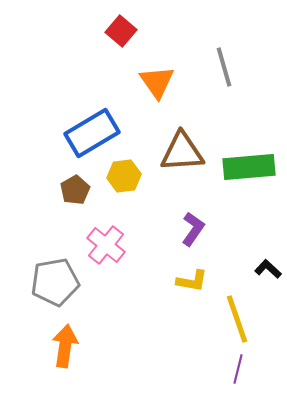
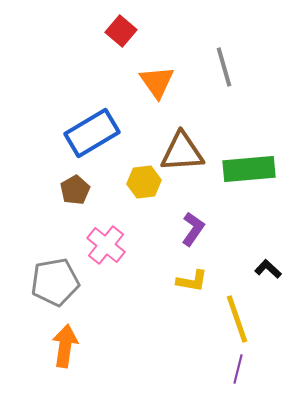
green rectangle: moved 2 px down
yellow hexagon: moved 20 px right, 6 px down
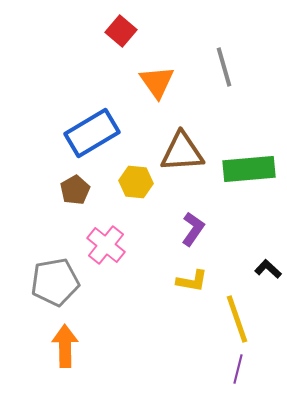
yellow hexagon: moved 8 px left; rotated 12 degrees clockwise
orange arrow: rotated 9 degrees counterclockwise
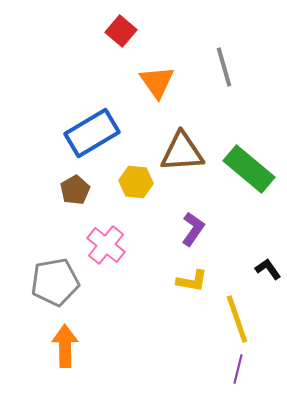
green rectangle: rotated 45 degrees clockwise
black L-shape: rotated 12 degrees clockwise
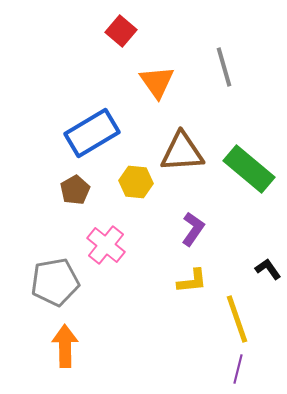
yellow L-shape: rotated 16 degrees counterclockwise
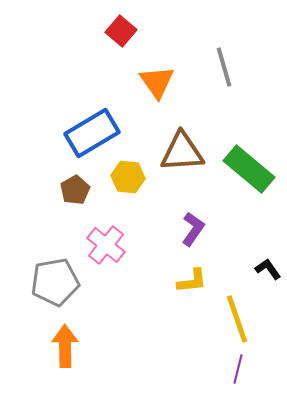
yellow hexagon: moved 8 px left, 5 px up
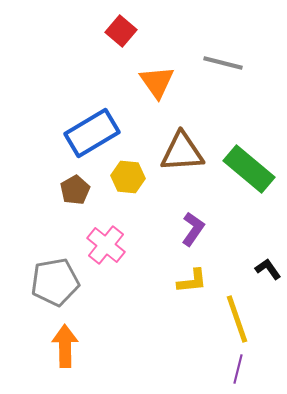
gray line: moved 1 px left, 4 px up; rotated 60 degrees counterclockwise
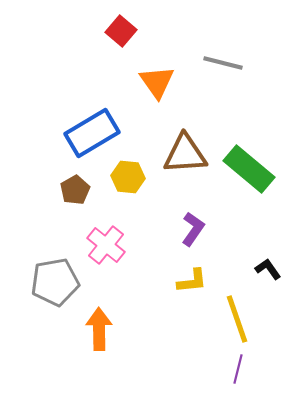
brown triangle: moved 3 px right, 2 px down
orange arrow: moved 34 px right, 17 px up
